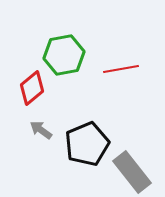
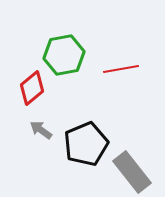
black pentagon: moved 1 px left
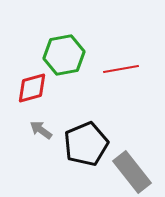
red diamond: rotated 24 degrees clockwise
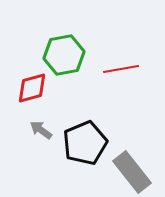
black pentagon: moved 1 px left, 1 px up
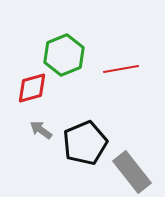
green hexagon: rotated 12 degrees counterclockwise
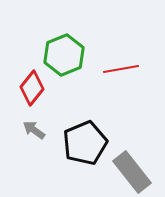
red diamond: rotated 36 degrees counterclockwise
gray arrow: moved 7 px left
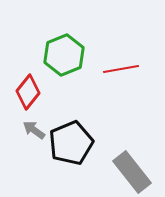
red diamond: moved 4 px left, 4 px down
black pentagon: moved 14 px left
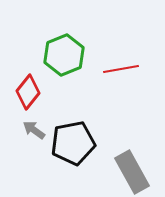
black pentagon: moved 2 px right; rotated 12 degrees clockwise
gray rectangle: rotated 9 degrees clockwise
